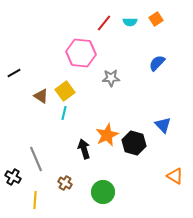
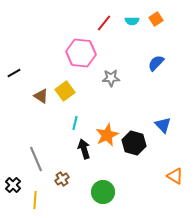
cyan semicircle: moved 2 px right, 1 px up
blue semicircle: moved 1 px left
cyan line: moved 11 px right, 10 px down
black cross: moved 8 px down; rotated 14 degrees clockwise
brown cross: moved 3 px left, 4 px up; rotated 24 degrees clockwise
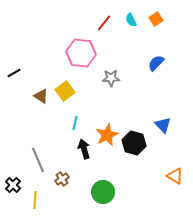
cyan semicircle: moved 1 px left, 1 px up; rotated 64 degrees clockwise
gray line: moved 2 px right, 1 px down
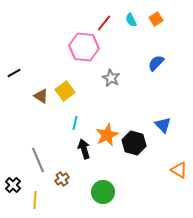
pink hexagon: moved 3 px right, 6 px up
gray star: rotated 30 degrees clockwise
orange triangle: moved 4 px right, 6 px up
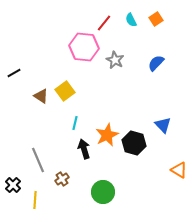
gray star: moved 4 px right, 18 px up
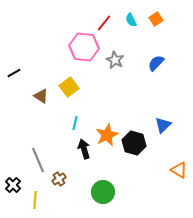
yellow square: moved 4 px right, 4 px up
blue triangle: rotated 30 degrees clockwise
brown cross: moved 3 px left
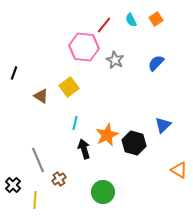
red line: moved 2 px down
black line: rotated 40 degrees counterclockwise
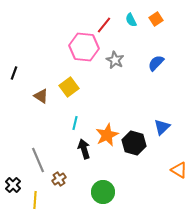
blue triangle: moved 1 px left, 2 px down
